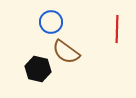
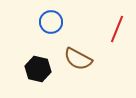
red line: rotated 20 degrees clockwise
brown semicircle: moved 12 px right, 7 px down; rotated 8 degrees counterclockwise
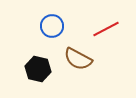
blue circle: moved 1 px right, 4 px down
red line: moved 11 px left; rotated 40 degrees clockwise
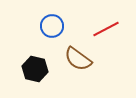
brown semicircle: rotated 8 degrees clockwise
black hexagon: moved 3 px left
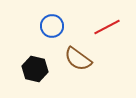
red line: moved 1 px right, 2 px up
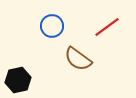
red line: rotated 8 degrees counterclockwise
black hexagon: moved 17 px left, 11 px down; rotated 25 degrees counterclockwise
